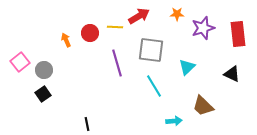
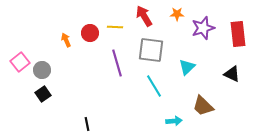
red arrow: moved 5 px right; rotated 90 degrees counterclockwise
gray circle: moved 2 px left
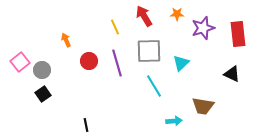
yellow line: rotated 63 degrees clockwise
red circle: moved 1 px left, 28 px down
gray square: moved 2 px left, 1 px down; rotated 8 degrees counterclockwise
cyan triangle: moved 6 px left, 4 px up
brown trapezoid: rotated 35 degrees counterclockwise
black line: moved 1 px left, 1 px down
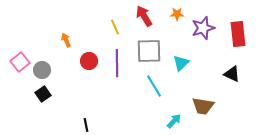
purple line: rotated 16 degrees clockwise
cyan arrow: rotated 42 degrees counterclockwise
